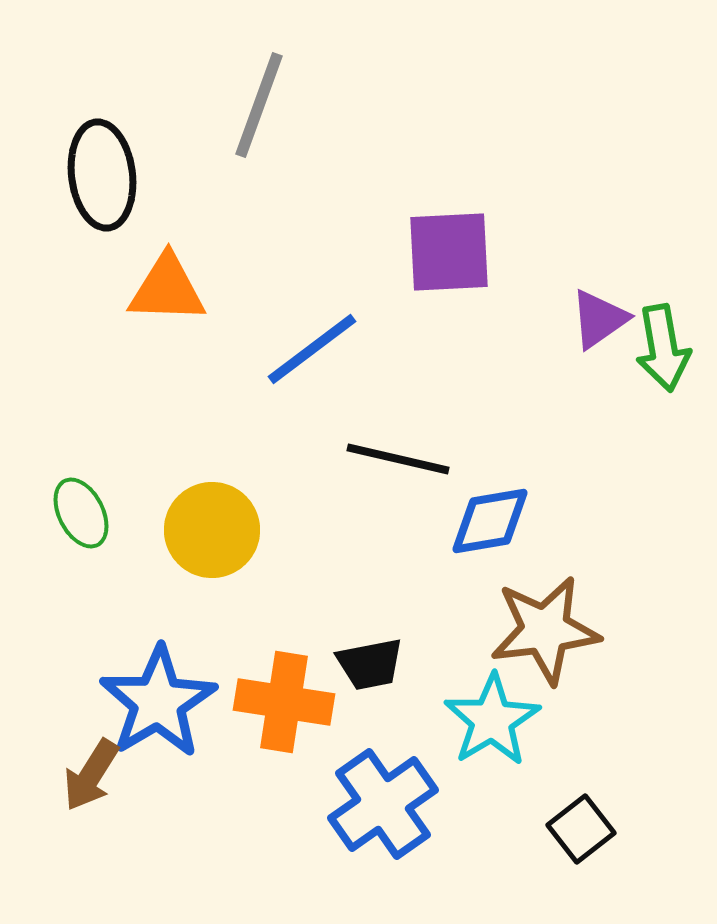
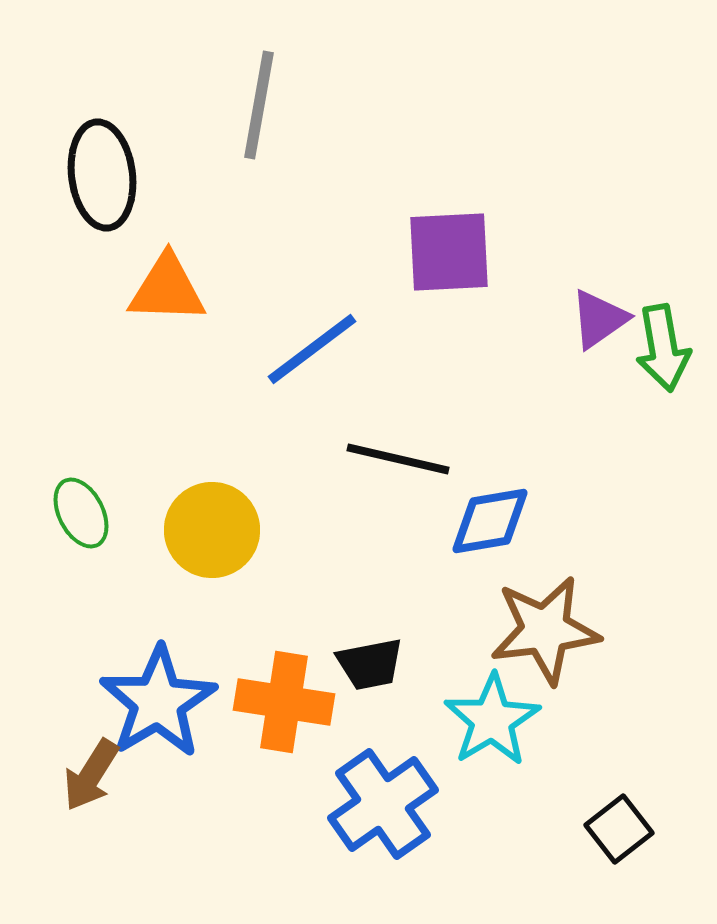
gray line: rotated 10 degrees counterclockwise
black square: moved 38 px right
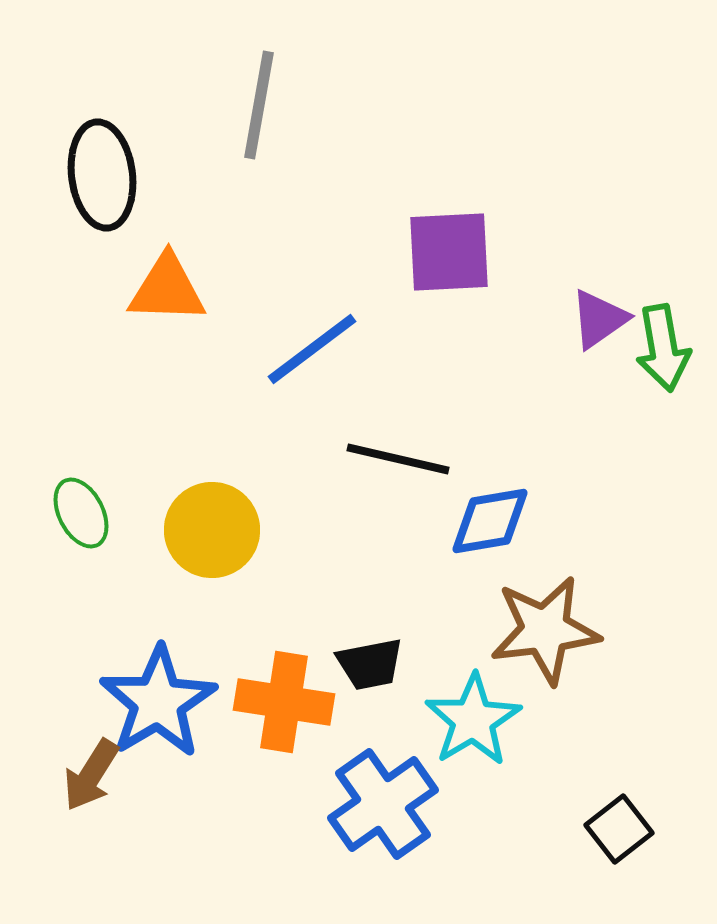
cyan star: moved 19 px left
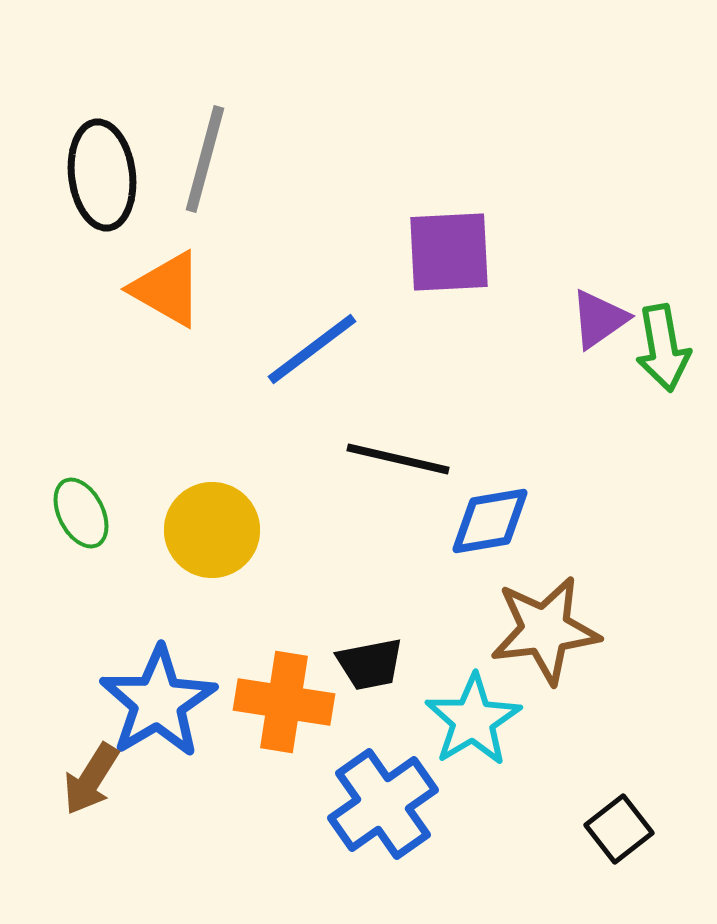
gray line: moved 54 px left, 54 px down; rotated 5 degrees clockwise
orange triangle: rotated 28 degrees clockwise
brown arrow: moved 4 px down
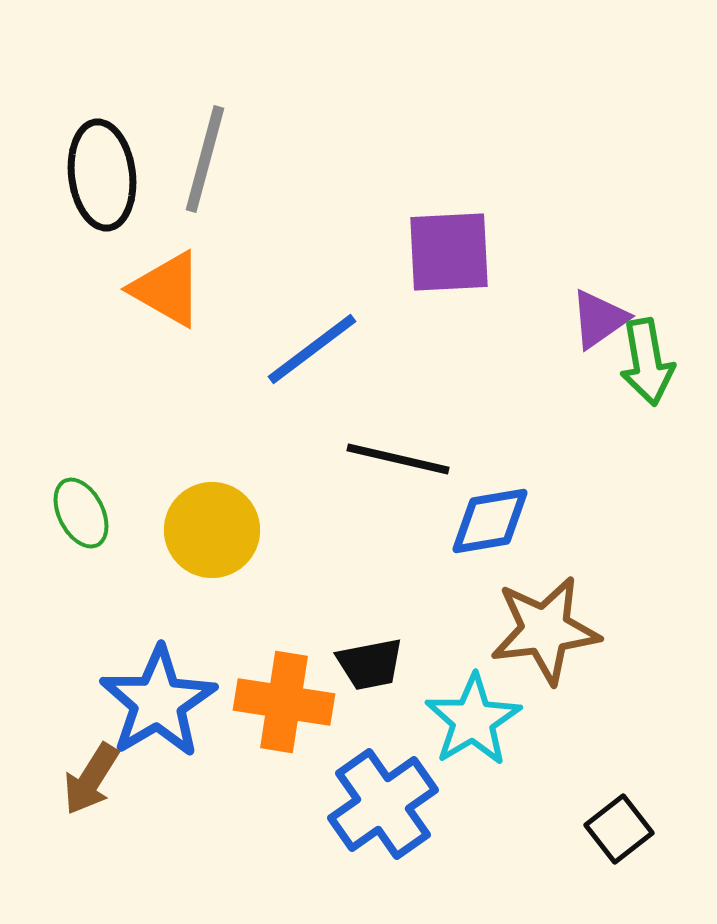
green arrow: moved 16 px left, 14 px down
